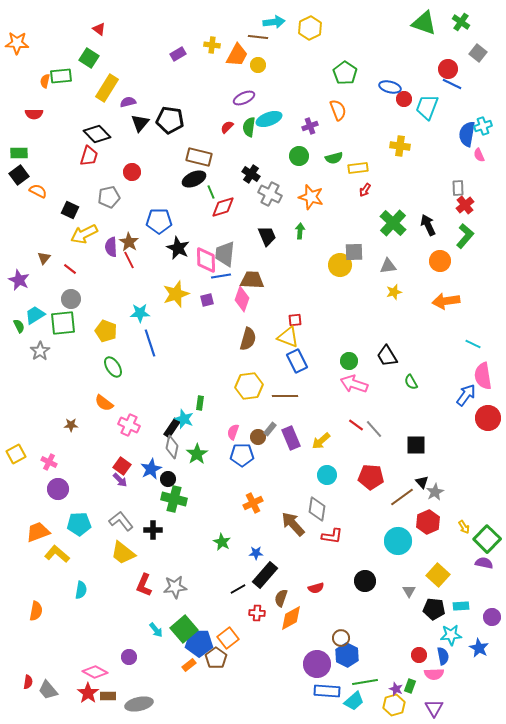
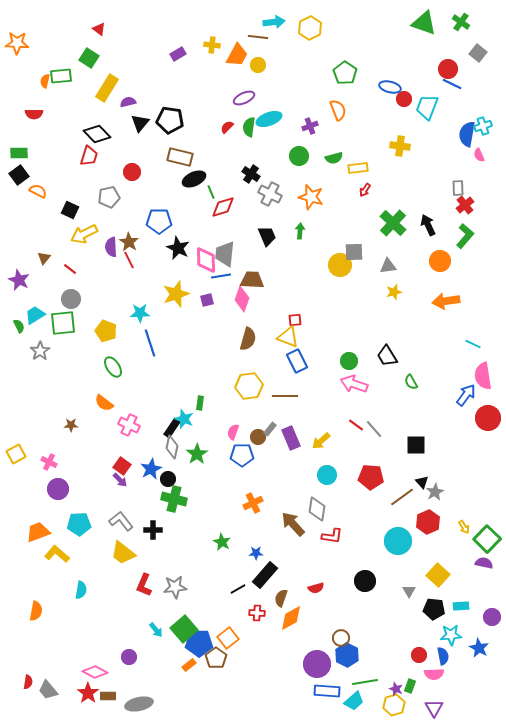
brown rectangle at (199, 157): moved 19 px left
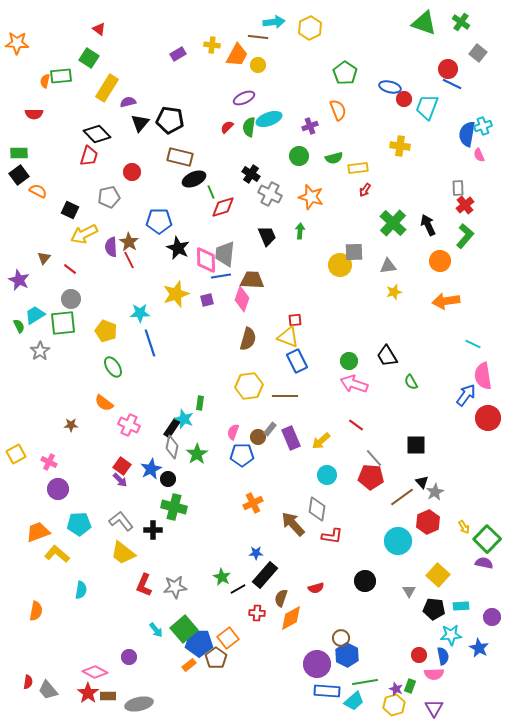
gray line at (374, 429): moved 29 px down
green cross at (174, 499): moved 8 px down
green star at (222, 542): moved 35 px down
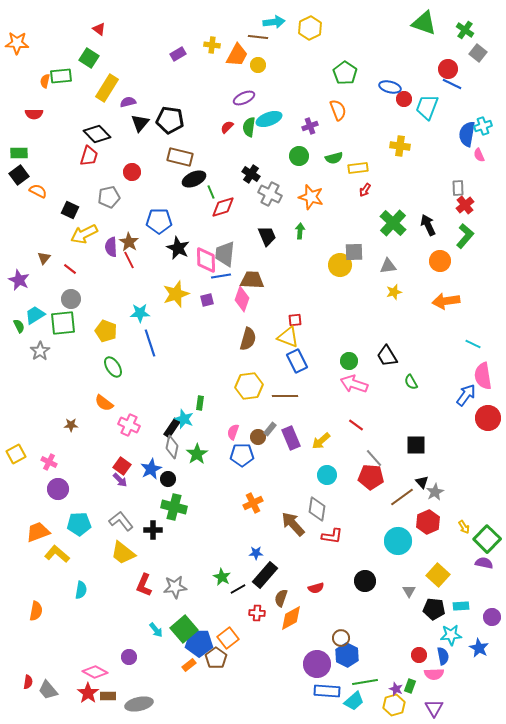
green cross at (461, 22): moved 4 px right, 8 px down
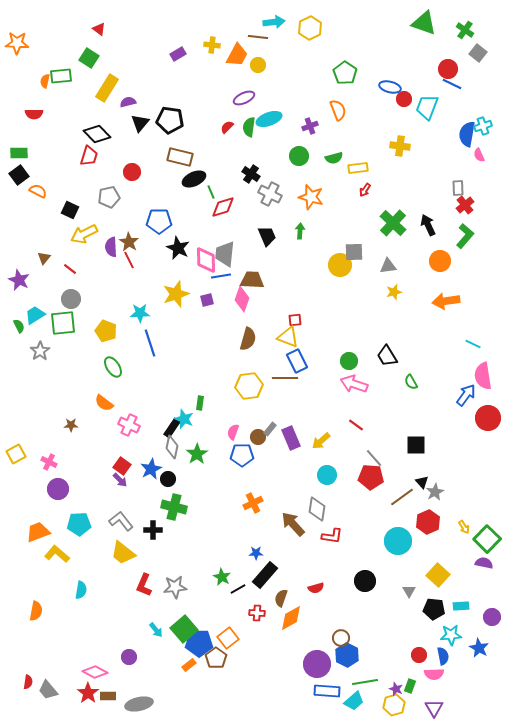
brown line at (285, 396): moved 18 px up
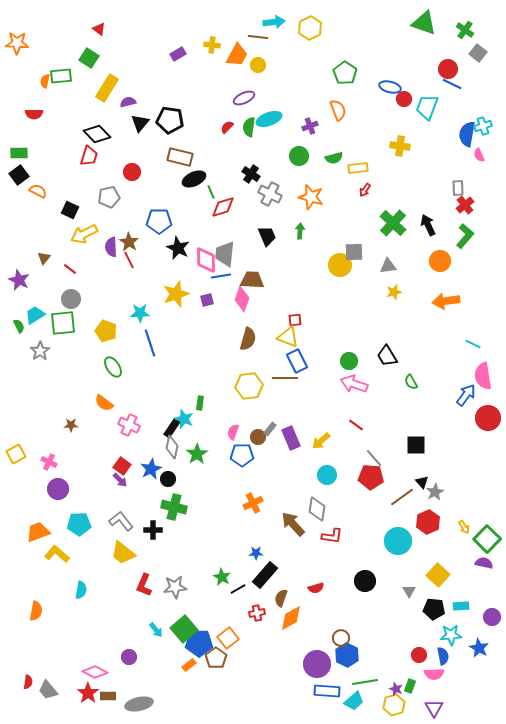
red cross at (257, 613): rotated 14 degrees counterclockwise
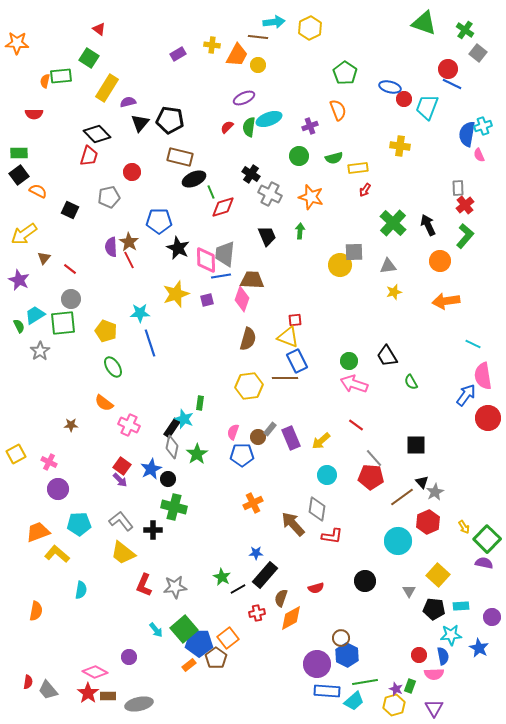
yellow arrow at (84, 234): moved 60 px left; rotated 8 degrees counterclockwise
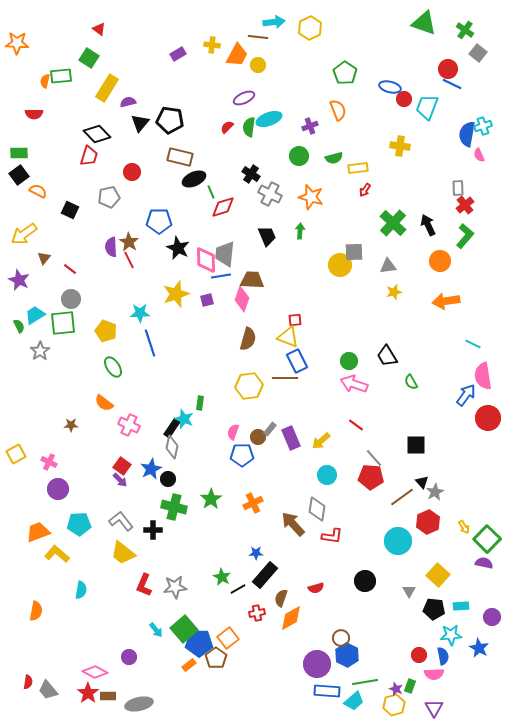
green star at (197, 454): moved 14 px right, 45 px down
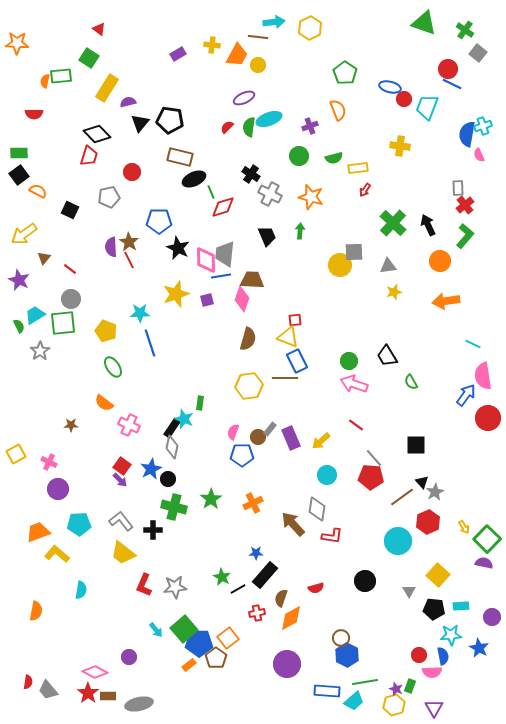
purple circle at (317, 664): moved 30 px left
pink semicircle at (434, 674): moved 2 px left, 2 px up
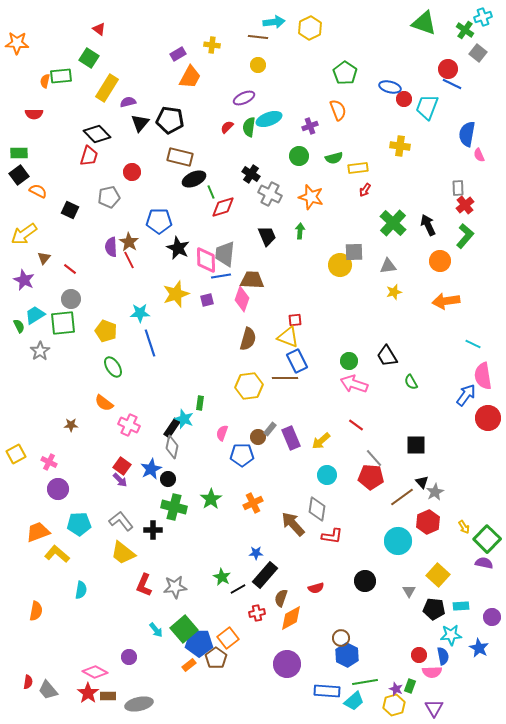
orange trapezoid at (237, 55): moved 47 px left, 22 px down
cyan cross at (483, 126): moved 109 px up
purple star at (19, 280): moved 5 px right
pink semicircle at (233, 432): moved 11 px left, 1 px down
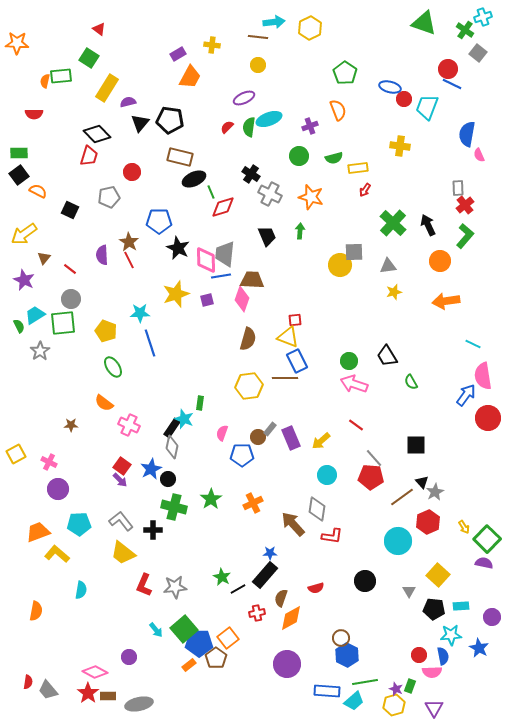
purple semicircle at (111, 247): moved 9 px left, 8 px down
blue star at (256, 553): moved 14 px right
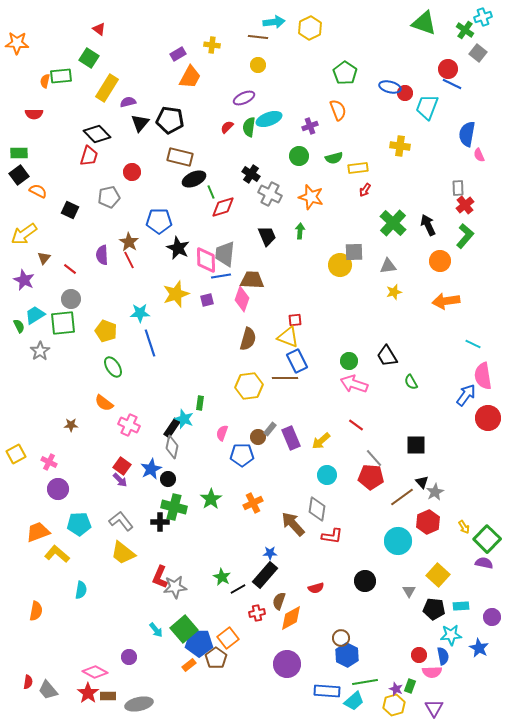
red circle at (404, 99): moved 1 px right, 6 px up
black cross at (153, 530): moved 7 px right, 8 px up
red L-shape at (144, 585): moved 16 px right, 8 px up
brown semicircle at (281, 598): moved 2 px left, 3 px down
